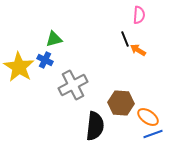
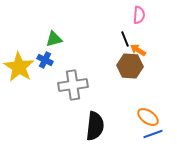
gray cross: rotated 20 degrees clockwise
brown hexagon: moved 9 px right, 37 px up
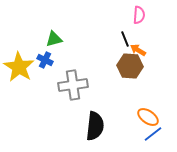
blue line: rotated 18 degrees counterclockwise
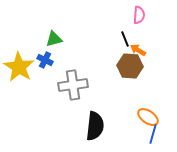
blue line: rotated 36 degrees counterclockwise
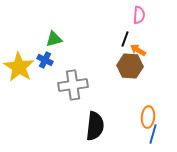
black line: rotated 42 degrees clockwise
orange ellipse: rotated 60 degrees clockwise
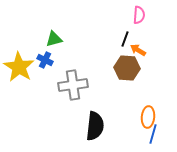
brown hexagon: moved 3 px left, 2 px down
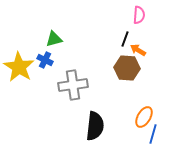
orange ellipse: moved 4 px left; rotated 25 degrees clockwise
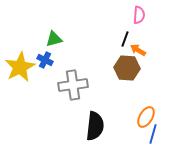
yellow star: moved 1 px right; rotated 12 degrees clockwise
orange ellipse: moved 2 px right
